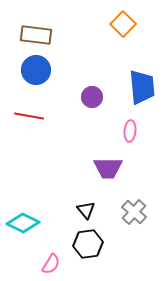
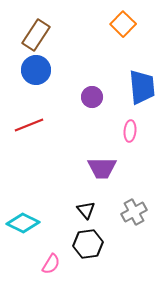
brown rectangle: rotated 64 degrees counterclockwise
red line: moved 9 px down; rotated 32 degrees counterclockwise
purple trapezoid: moved 6 px left
gray cross: rotated 20 degrees clockwise
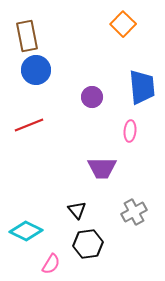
brown rectangle: moved 9 px left, 1 px down; rotated 44 degrees counterclockwise
black triangle: moved 9 px left
cyan diamond: moved 3 px right, 8 px down
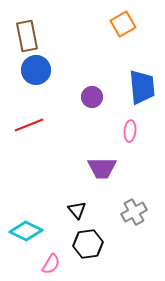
orange square: rotated 15 degrees clockwise
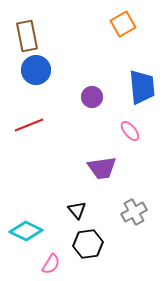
pink ellipse: rotated 45 degrees counterclockwise
purple trapezoid: rotated 8 degrees counterclockwise
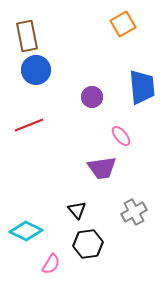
pink ellipse: moved 9 px left, 5 px down
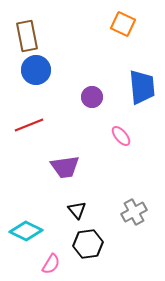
orange square: rotated 35 degrees counterclockwise
purple trapezoid: moved 37 px left, 1 px up
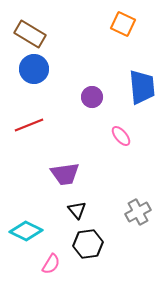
brown rectangle: moved 3 px right, 2 px up; rotated 48 degrees counterclockwise
blue circle: moved 2 px left, 1 px up
purple trapezoid: moved 7 px down
gray cross: moved 4 px right
